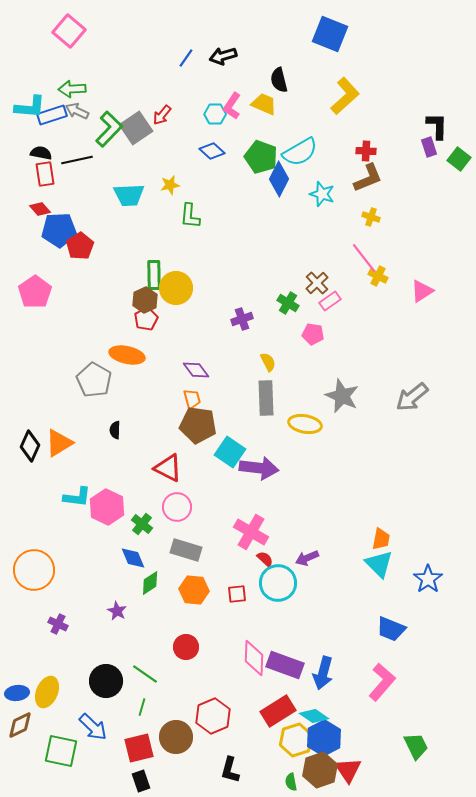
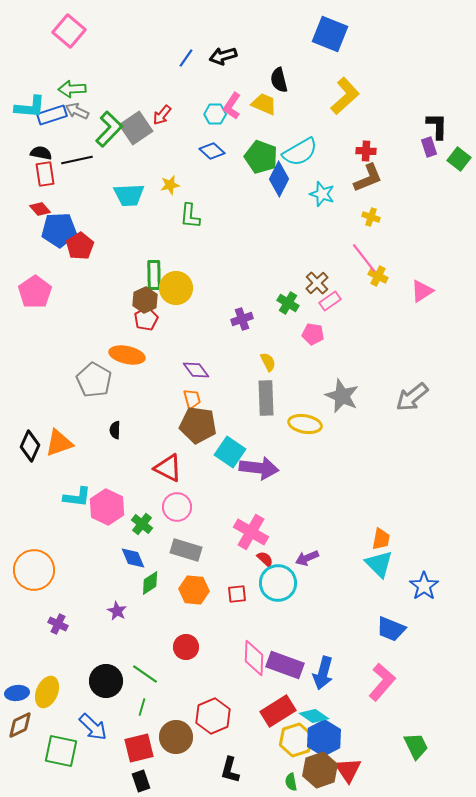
orange triangle at (59, 443): rotated 12 degrees clockwise
blue star at (428, 579): moved 4 px left, 7 px down
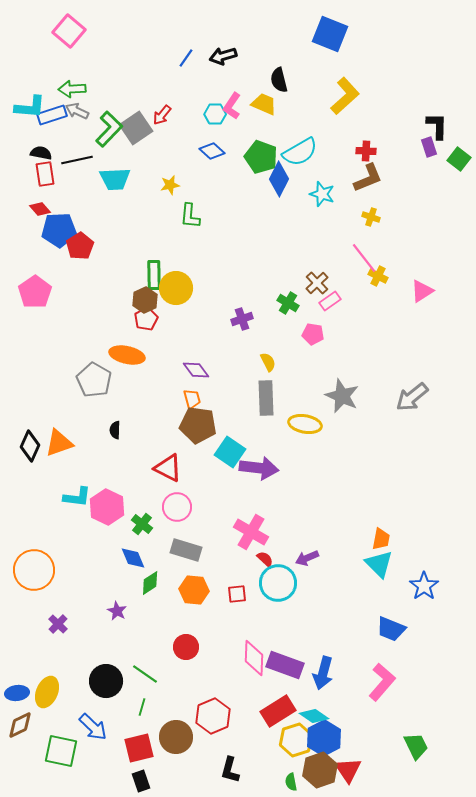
cyan trapezoid at (129, 195): moved 14 px left, 16 px up
purple cross at (58, 624): rotated 18 degrees clockwise
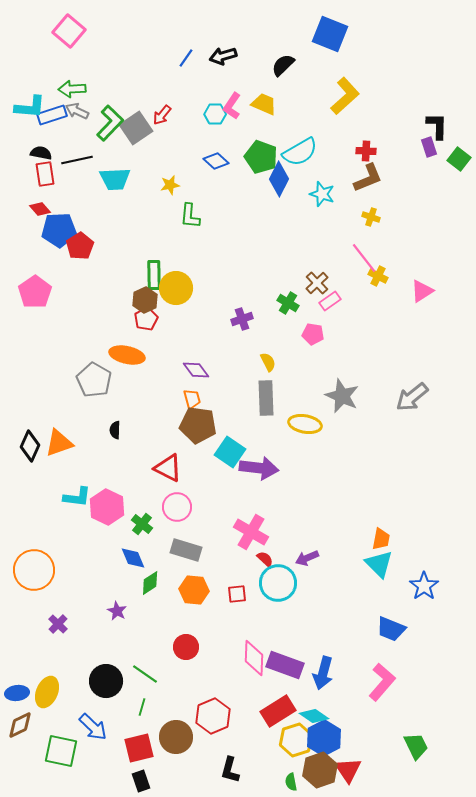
black semicircle at (279, 80): moved 4 px right, 15 px up; rotated 60 degrees clockwise
green L-shape at (109, 129): moved 1 px right, 6 px up
blue diamond at (212, 151): moved 4 px right, 10 px down
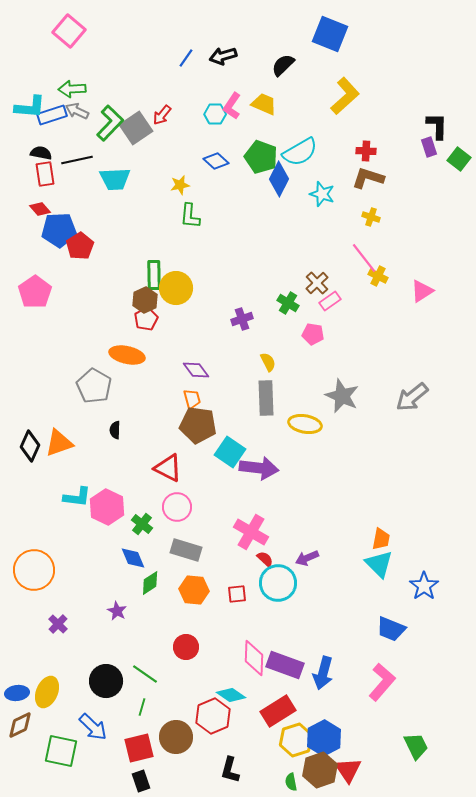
brown L-shape at (368, 178): rotated 140 degrees counterclockwise
yellow star at (170, 185): moved 10 px right
gray pentagon at (94, 380): moved 6 px down
cyan diamond at (314, 716): moved 83 px left, 21 px up
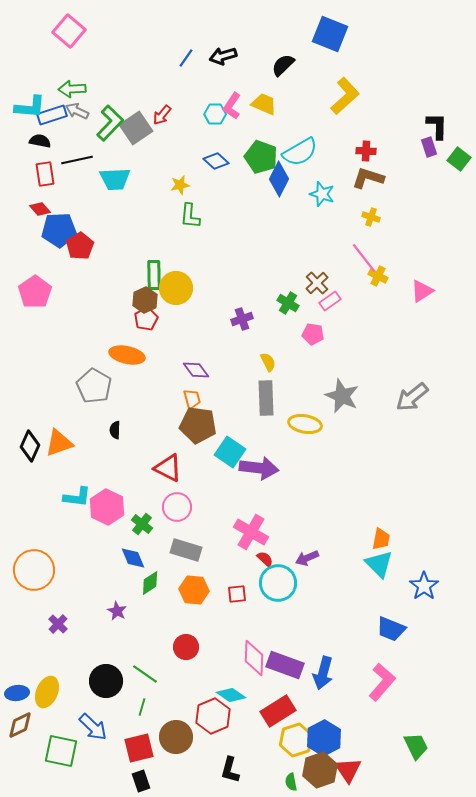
black semicircle at (41, 153): moved 1 px left, 12 px up
